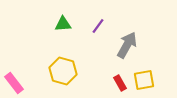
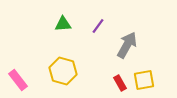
pink rectangle: moved 4 px right, 3 px up
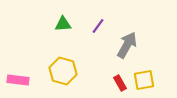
pink rectangle: rotated 45 degrees counterclockwise
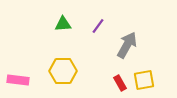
yellow hexagon: rotated 16 degrees counterclockwise
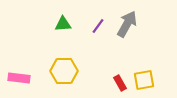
gray arrow: moved 21 px up
yellow hexagon: moved 1 px right
pink rectangle: moved 1 px right, 2 px up
